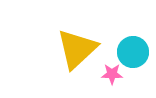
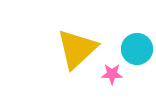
cyan circle: moved 4 px right, 3 px up
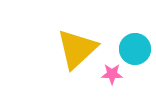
cyan circle: moved 2 px left
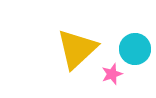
pink star: rotated 20 degrees counterclockwise
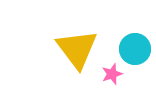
yellow triangle: rotated 24 degrees counterclockwise
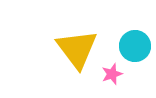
cyan circle: moved 3 px up
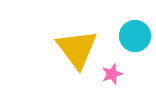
cyan circle: moved 10 px up
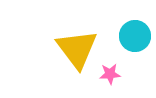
pink star: moved 2 px left; rotated 15 degrees clockwise
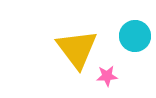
pink star: moved 3 px left, 2 px down
